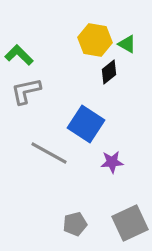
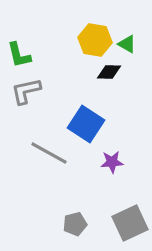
green L-shape: rotated 148 degrees counterclockwise
black diamond: rotated 40 degrees clockwise
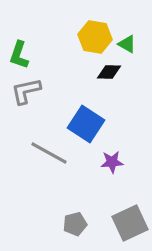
yellow hexagon: moved 3 px up
green L-shape: rotated 32 degrees clockwise
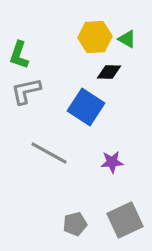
yellow hexagon: rotated 12 degrees counterclockwise
green triangle: moved 5 px up
blue square: moved 17 px up
gray square: moved 5 px left, 3 px up
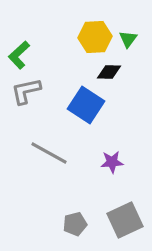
green triangle: moved 1 px right; rotated 36 degrees clockwise
green L-shape: rotated 28 degrees clockwise
blue square: moved 2 px up
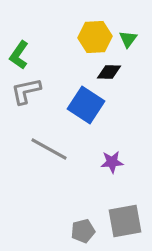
green L-shape: rotated 12 degrees counterclockwise
gray line: moved 4 px up
gray square: moved 1 px down; rotated 15 degrees clockwise
gray pentagon: moved 8 px right, 7 px down
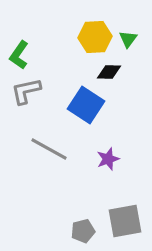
purple star: moved 4 px left, 3 px up; rotated 15 degrees counterclockwise
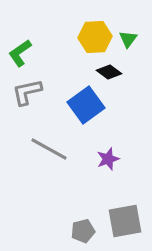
green L-shape: moved 1 px right, 2 px up; rotated 20 degrees clockwise
black diamond: rotated 35 degrees clockwise
gray L-shape: moved 1 px right, 1 px down
blue square: rotated 21 degrees clockwise
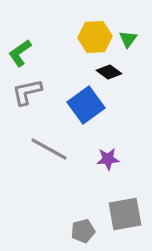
purple star: rotated 15 degrees clockwise
gray square: moved 7 px up
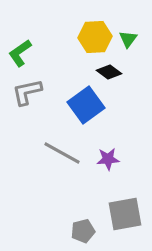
gray line: moved 13 px right, 4 px down
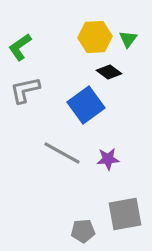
green L-shape: moved 6 px up
gray L-shape: moved 2 px left, 2 px up
gray pentagon: rotated 10 degrees clockwise
